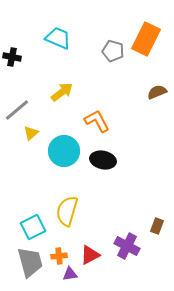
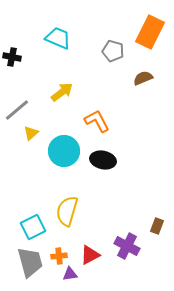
orange rectangle: moved 4 px right, 7 px up
brown semicircle: moved 14 px left, 14 px up
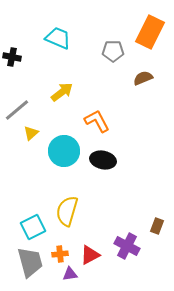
gray pentagon: rotated 15 degrees counterclockwise
orange cross: moved 1 px right, 2 px up
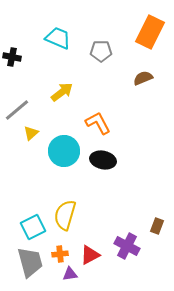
gray pentagon: moved 12 px left
orange L-shape: moved 1 px right, 2 px down
yellow semicircle: moved 2 px left, 4 px down
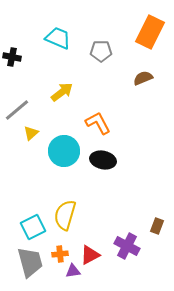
purple triangle: moved 3 px right, 3 px up
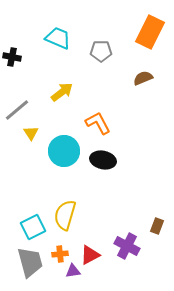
yellow triangle: rotated 21 degrees counterclockwise
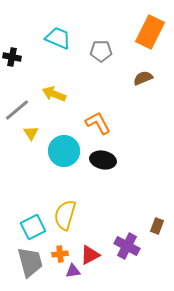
yellow arrow: moved 8 px left, 2 px down; rotated 120 degrees counterclockwise
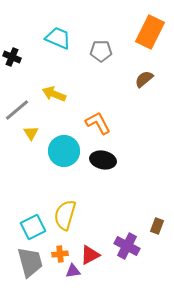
black cross: rotated 12 degrees clockwise
brown semicircle: moved 1 px right, 1 px down; rotated 18 degrees counterclockwise
